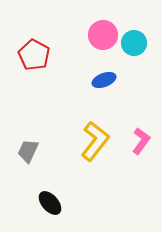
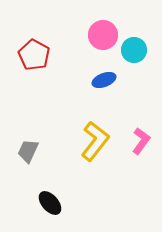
cyan circle: moved 7 px down
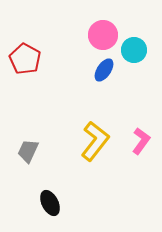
red pentagon: moved 9 px left, 4 px down
blue ellipse: moved 10 px up; rotated 35 degrees counterclockwise
black ellipse: rotated 15 degrees clockwise
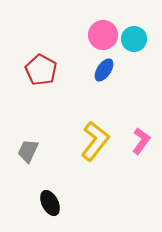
cyan circle: moved 11 px up
red pentagon: moved 16 px right, 11 px down
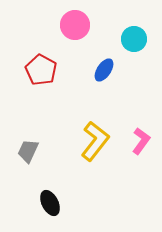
pink circle: moved 28 px left, 10 px up
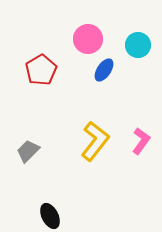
pink circle: moved 13 px right, 14 px down
cyan circle: moved 4 px right, 6 px down
red pentagon: rotated 12 degrees clockwise
gray trapezoid: rotated 20 degrees clockwise
black ellipse: moved 13 px down
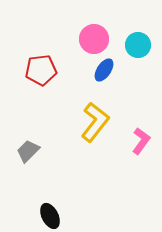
pink circle: moved 6 px right
red pentagon: rotated 24 degrees clockwise
yellow L-shape: moved 19 px up
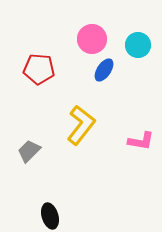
pink circle: moved 2 px left
red pentagon: moved 2 px left, 1 px up; rotated 12 degrees clockwise
yellow L-shape: moved 14 px left, 3 px down
pink L-shape: rotated 64 degrees clockwise
gray trapezoid: moved 1 px right
black ellipse: rotated 10 degrees clockwise
